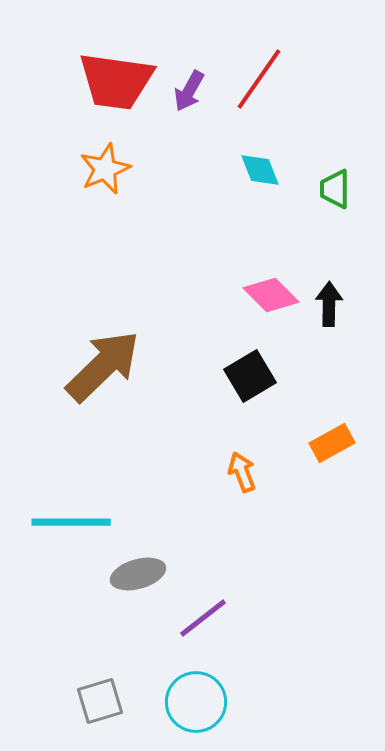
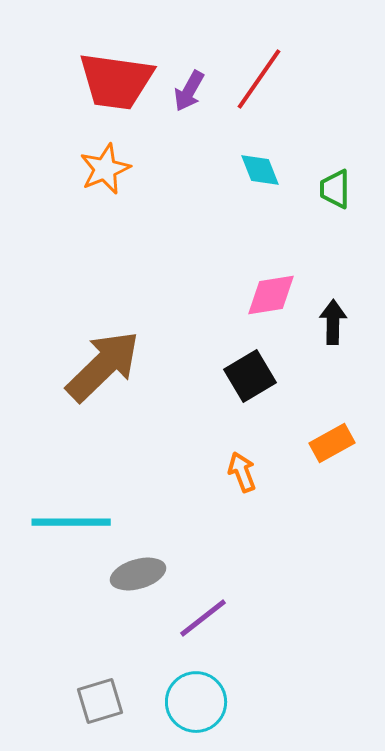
pink diamond: rotated 54 degrees counterclockwise
black arrow: moved 4 px right, 18 px down
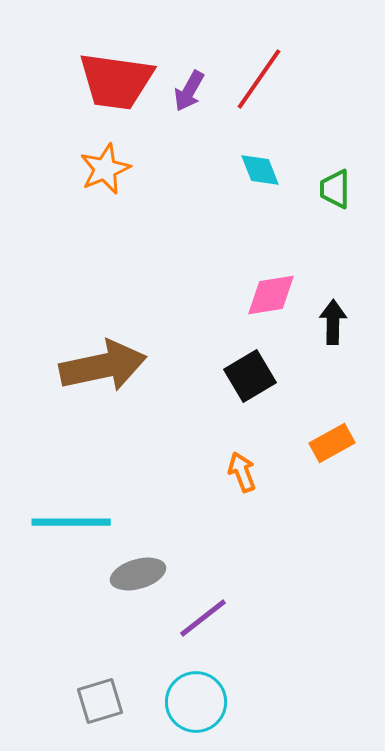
brown arrow: rotated 32 degrees clockwise
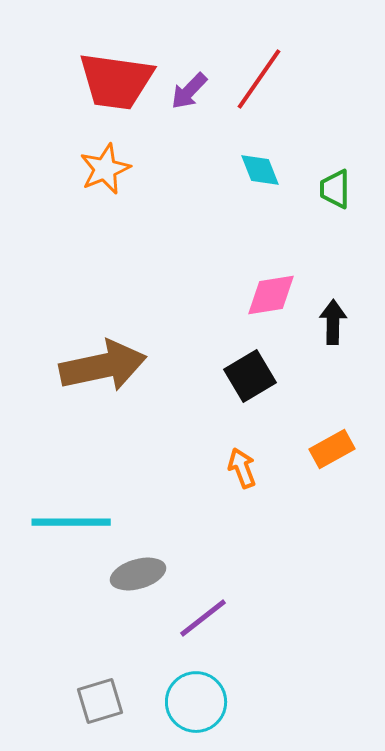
purple arrow: rotated 15 degrees clockwise
orange rectangle: moved 6 px down
orange arrow: moved 4 px up
